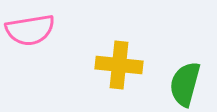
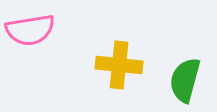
green semicircle: moved 4 px up
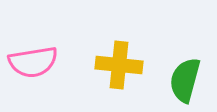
pink semicircle: moved 3 px right, 32 px down
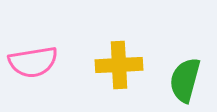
yellow cross: rotated 9 degrees counterclockwise
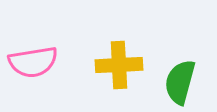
green semicircle: moved 5 px left, 2 px down
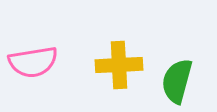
green semicircle: moved 3 px left, 1 px up
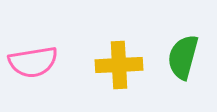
green semicircle: moved 6 px right, 24 px up
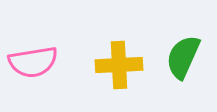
green semicircle: rotated 9 degrees clockwise
